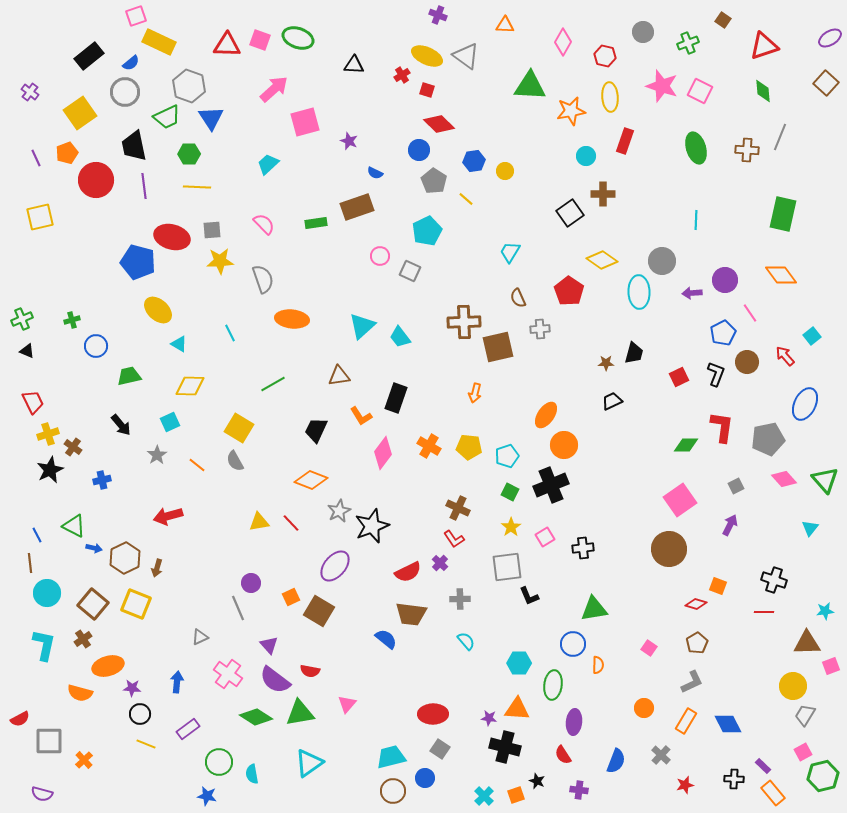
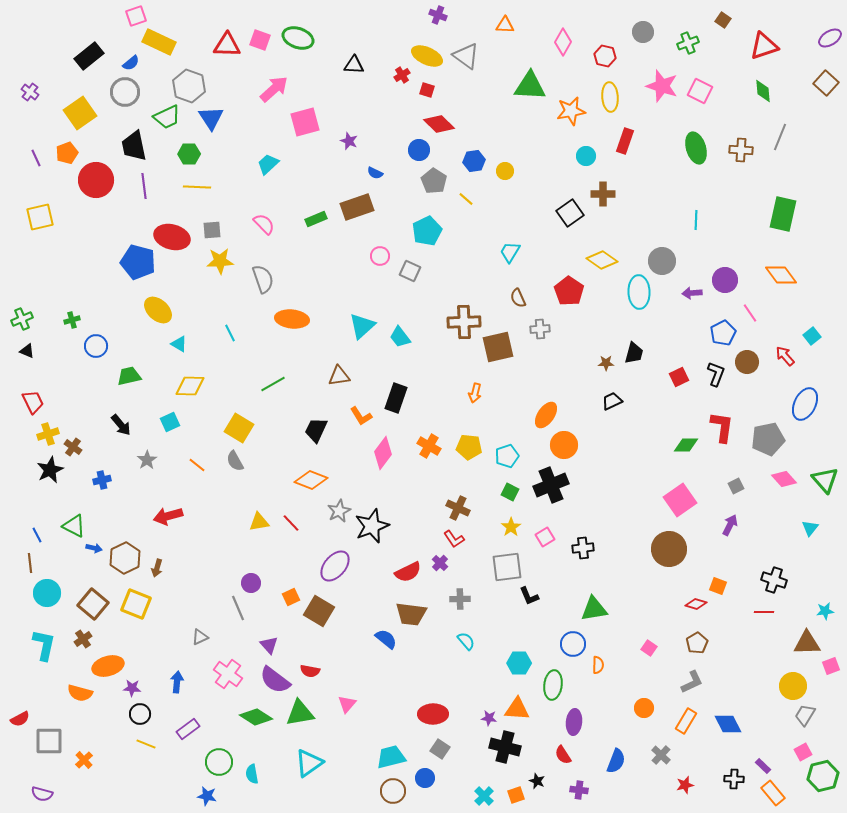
brown cross at (747, 150): moved 6 px left
green rectangle at (316, 223): moved 4 px up; rotated 15 degrees counterclockwise
gray star at (157, 455): moved 10 px left, 5 px down
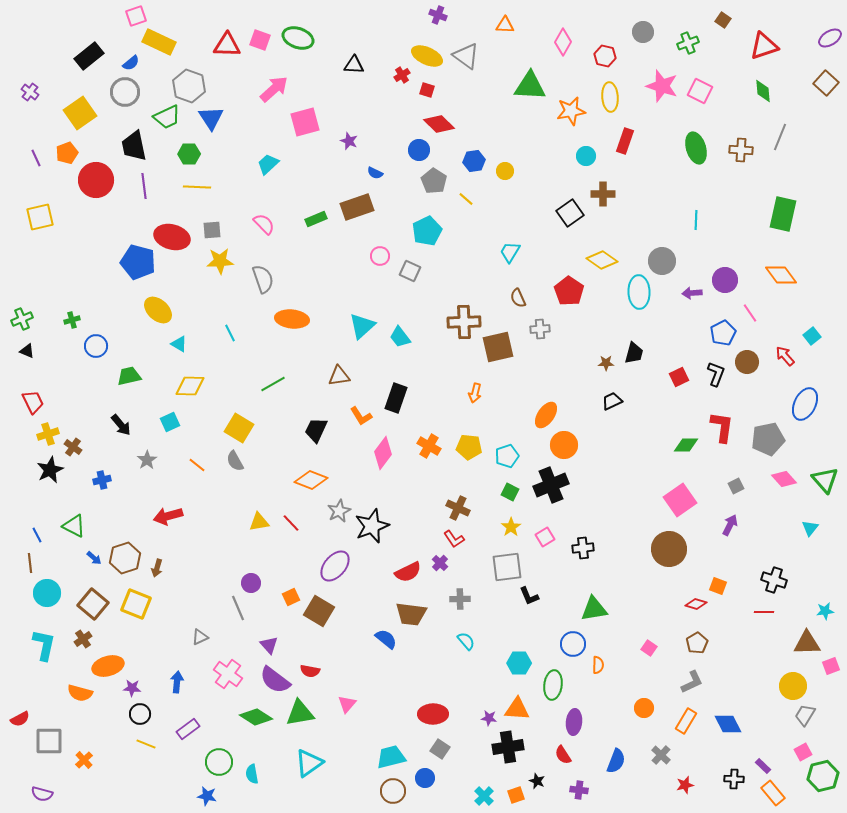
blue arrow at (94, 548): moved 10 px down; rotated 28 degrees clockwise
brown hexagon at (125, 558): rotated 8 degrees clockwise
black cross at (505, 747): moved 3 px right; rotated 24 degrees counterclockwise
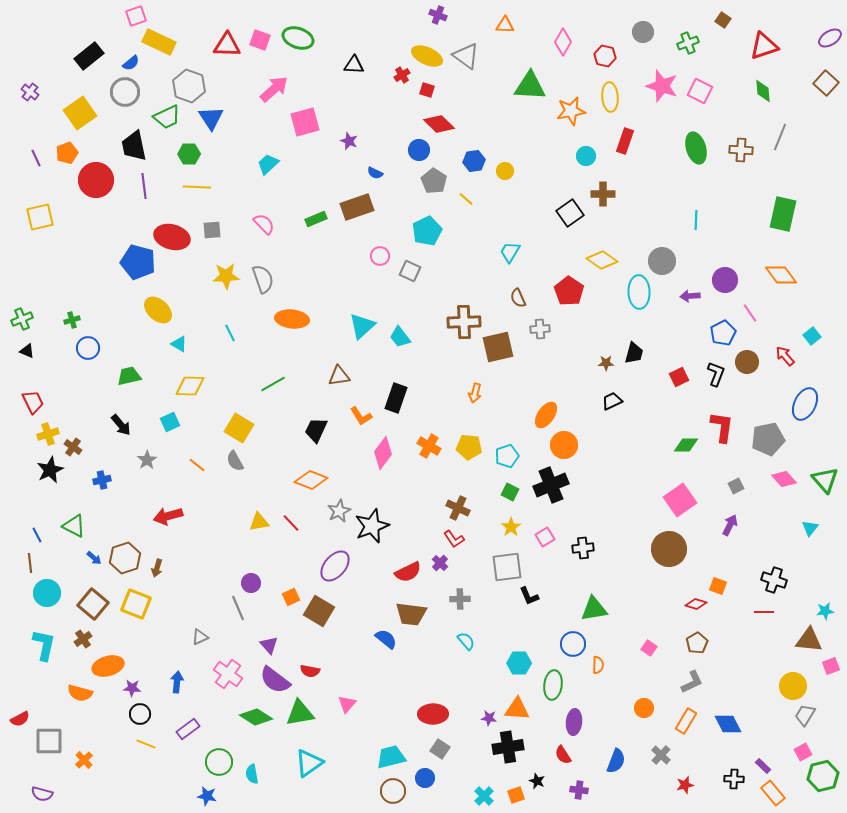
yellow star at (220, 261): moved 6 px right, 15 px down
purple arrow at (692, 293): moved 2 px left, 3 px down
blue circle at (96, 346): moved 8 px left, 2 px down
brown triangle at (807, 643): moved 2 px right, 3 px up; rotated 8 degrees clockwise
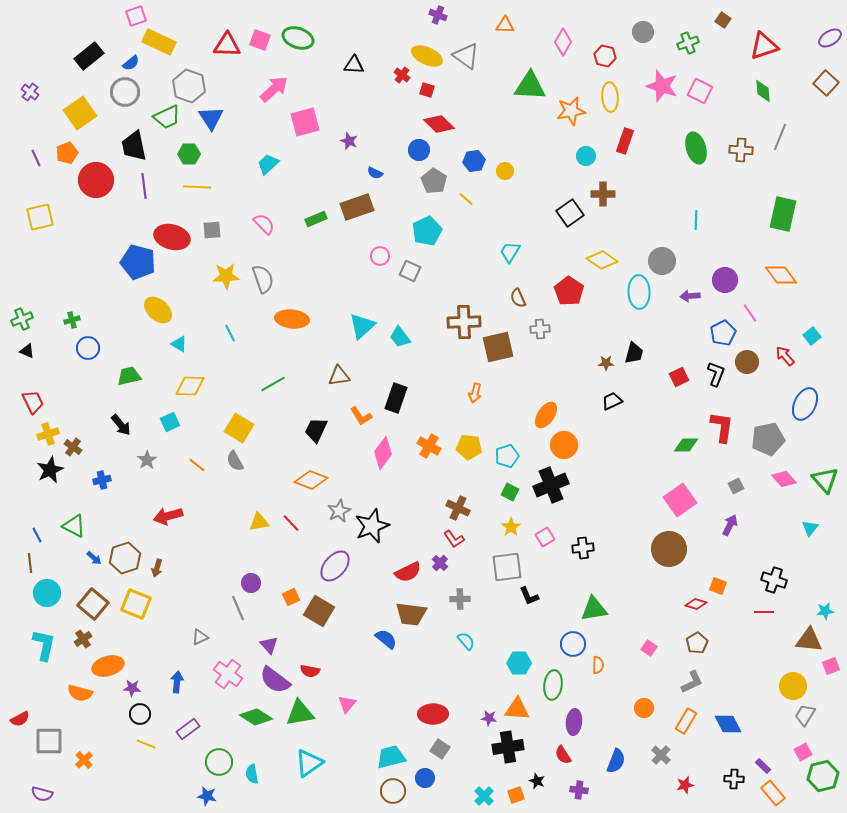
red cross at (402, 75): rotated 21 degrees counterclockwise
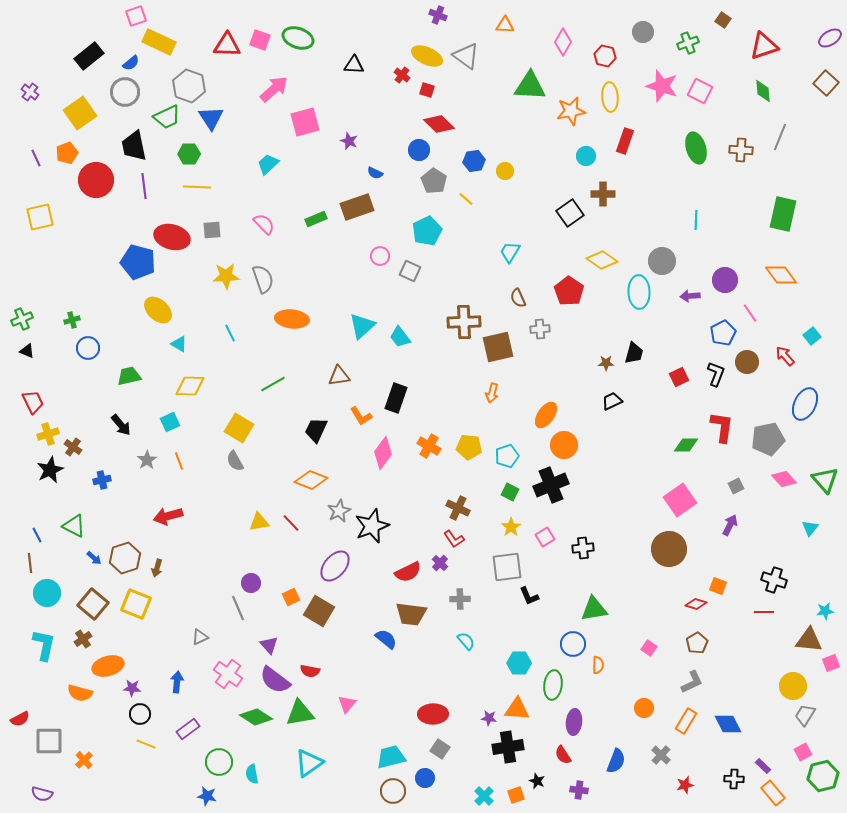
orange arrow at (475, 393): moved 17 px right
orange line at (197, 465): moved 18 px left, 4 px up; rotated 30 degrees clockwise
pink square at (831, 666): moved 3 px up
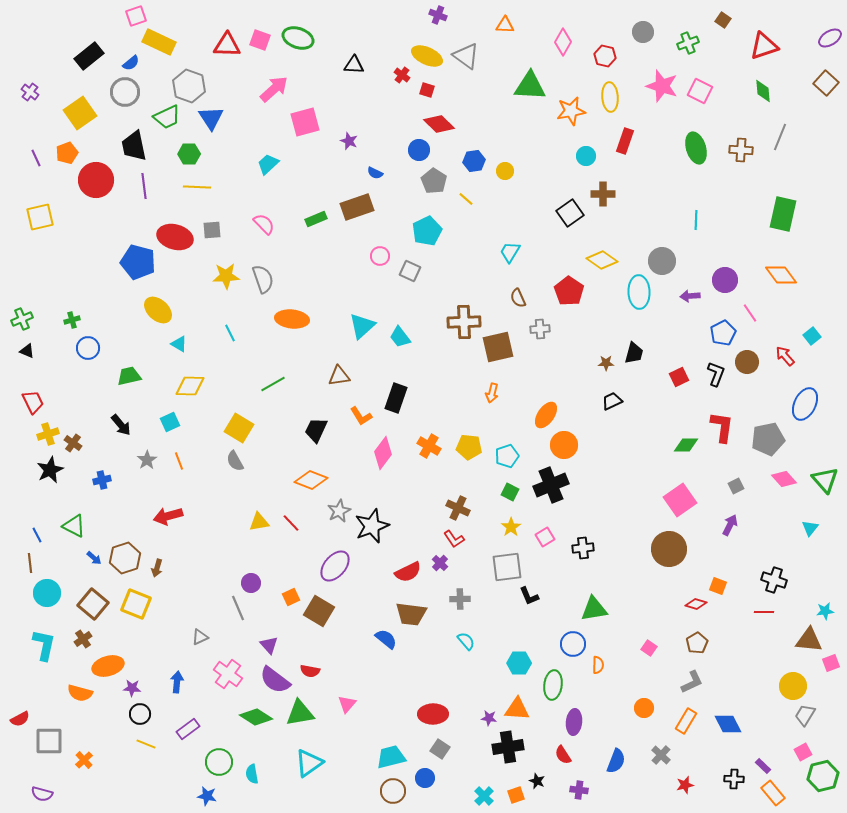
red ellipse at (172, 237): moved 3 px right
brown cross at (73, 447): moved 4 px up
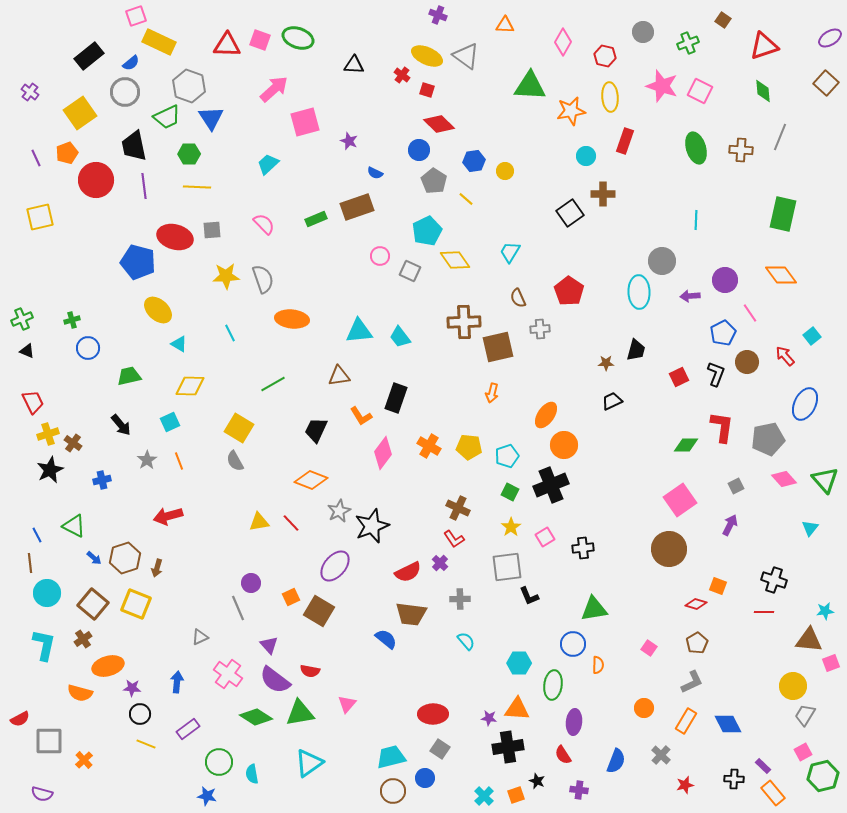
yellow diamond at (602, 260): moved 147 px left; rotated 20 degrees clockwise
cyan triangle at (362, 326): moved 3 px left, 5 px down; rotated 36 degrees clockwise
black trapezoid at (634, 353): moved 2 px right, 3 px up
